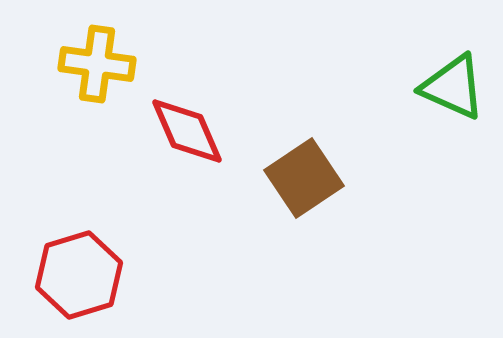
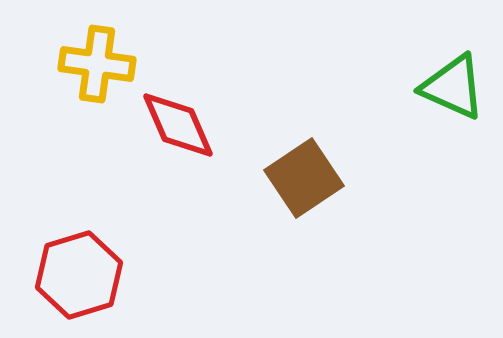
red diamond: moved 9 px left, 6 px up
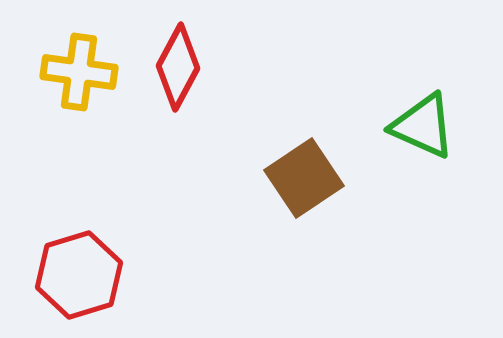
yellow cross: moved 18 px left, 8 px down
green triangle: moved 30 px left, 39 px down
red diamond: moved 58 px up; rotated 52 degrees clockwise
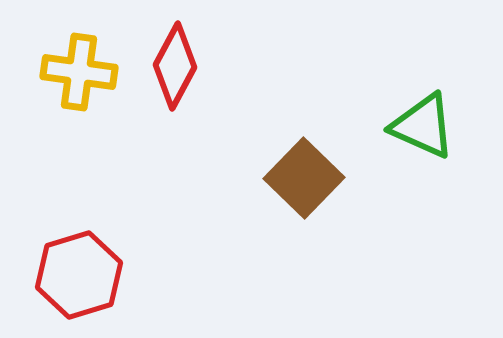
red diamond: moved 3 px left, 1 px up
brown square: rotated 12 degrees counterclockwise
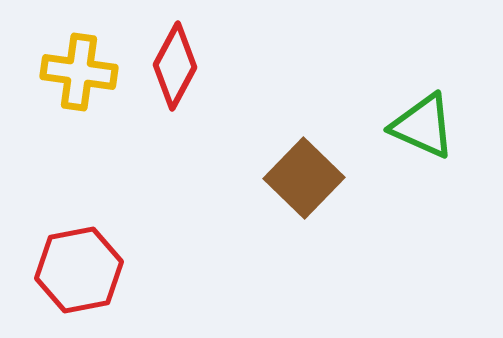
red hexagon: moved 5 px up; rotated 6 degrees clockwise
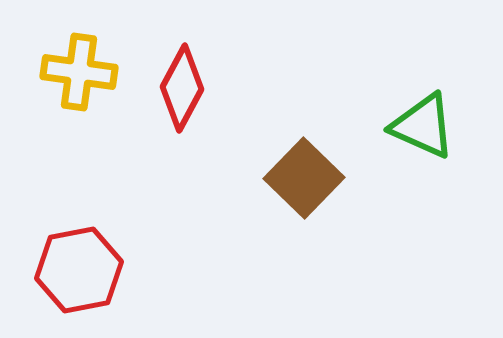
red diamond: moved 7 px right, 22 px down
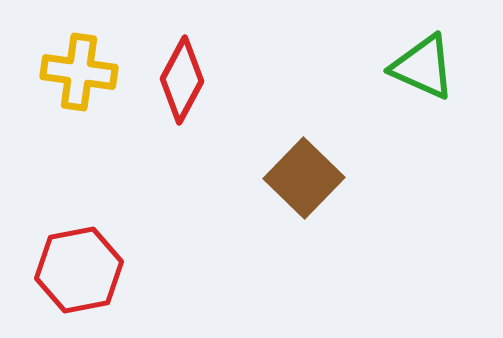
red diamond: moved 8 px up
green triangle: moved 59 px up
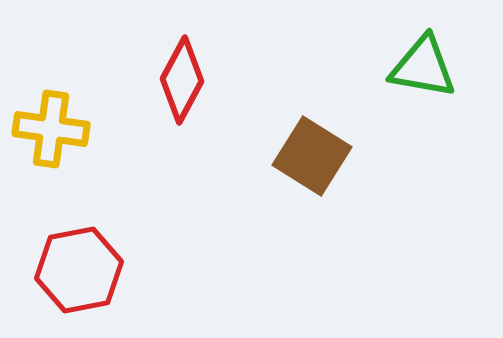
green triangle: rotated 14 degrees counterclockwise
yellow cross: moved 28 px left, 57 px down
brown square: moved 8 px right, 22 px up; rotated 12 degrees counterclockwise
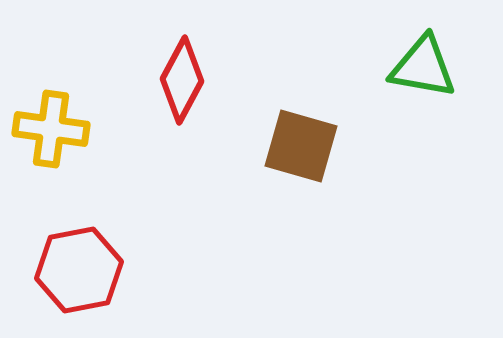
brown square: moved 11 px left, 10 px up; rotated 16 degrees counterclockwise
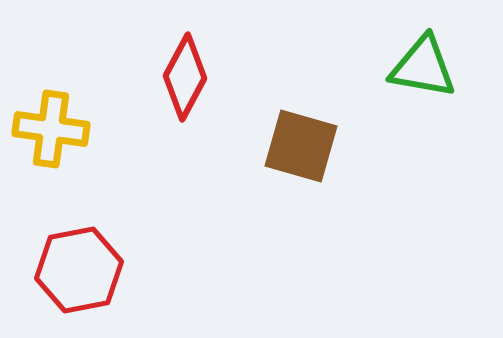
red diamond: moved 3 px right, 3 px up
